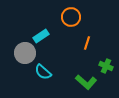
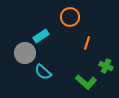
orange circle: moved 1 px left
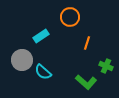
gray circle: moved 3 px left, 7 px down
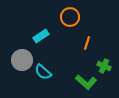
green cross: moved 2 px left
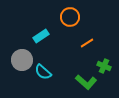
orange line: rotated 40 degrees clockwise
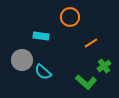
cyan rectangle: rotated 42 degrees clockwise
orange line: moved 4 px right
green cross: rotated 32 degrees clockwise
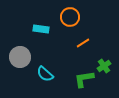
cyan rectangle: moved 7 px up
orange line: moved 8 px left
gray circle: moved 2 px left, 3 px up
cyan semicircle: moved 2 px right, 2 px down
green L-shape: moved 2 px left, 3 px up; rotated 130 degrees clockwise
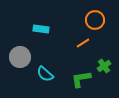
orange circle: moved 25 px right, 3 px down
green L-shape: moved 3 px left
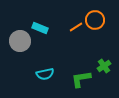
cyan rectangle: moved 1 px left, 1 px up; rotated 14 degrees clockwise
orange line: moved 7 px left, 16 px up
gray circle: moved 16 px up
cyan semicircle: rotated 54 degrees counterclockwise
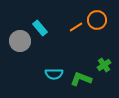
orange circle: moved 2 px right
cyan rectangle: rotated 28 degrees clockwise
green cross: moved 1 px up
cyan semicircle: moved 9 px right; rotated 12 degrees clockwise
green L-shape: rotated 30 degrees clockwise
